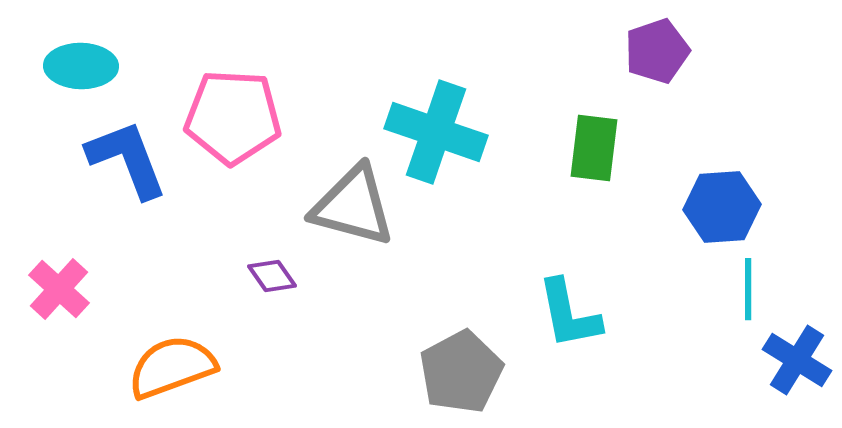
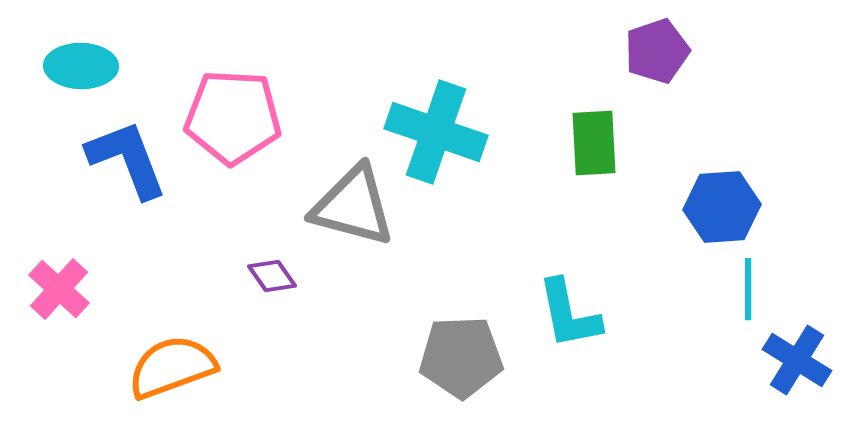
green rectangle: moved 5 px up; rotated 10 degrees counterclockwise
gray pentagon: moved 15 px up; rotated 26 degrees clockwise
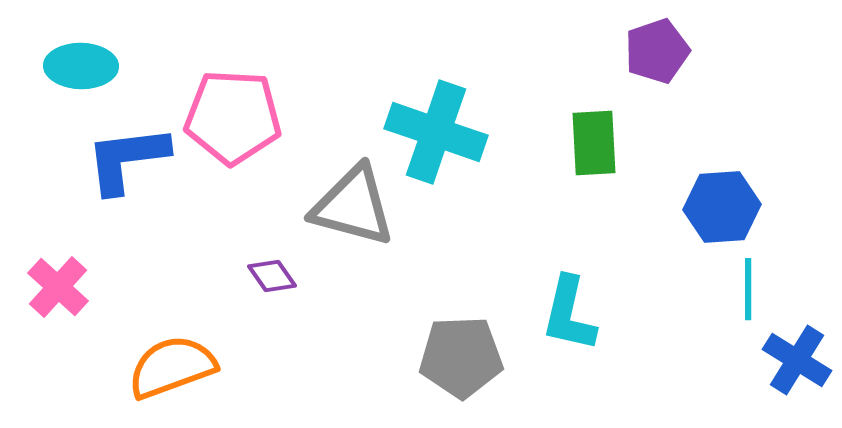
blue L-shape: rotated 76 degrees counterclockwise
pink cross: moved 1 px left, 2 px up
cyan L-shape: rotated 24 degrees clockwise
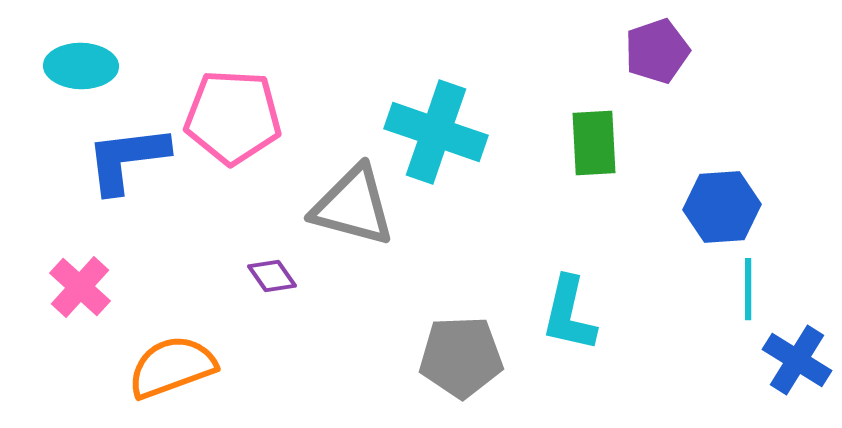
pink cross: moved 22 px right
